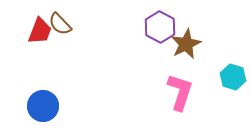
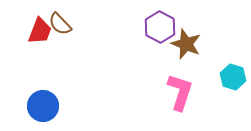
brown star: rotated 24 degrees counterclockwise
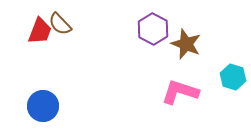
purple hexagon: moved 7 px left, 2 px down
pink L-shape: rotated 90 degrees counterclockwise
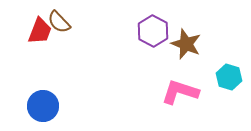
brown semicircle: moved 1 px left, 2 px up
purple hexagon: moved 2 px down
cyan hexagon: moved 4 px left
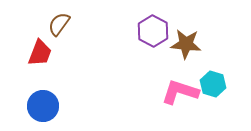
brown semicircle: moved 2 px down; rotated 80 degrees clockwise
red trapezoid: moved 22 px down
brown star: rotated 16 degrees counterclockwise
cyan hexagon: moved 16 px left, 7 px down
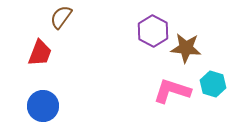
brown semicircle: moved 2 px right, 7 px up
brown star: moved 4 px down
pink L-shape: moved 8 px left, 1 px up
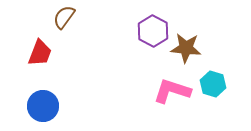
brown semicircle: moved 3 px right
